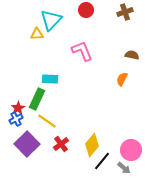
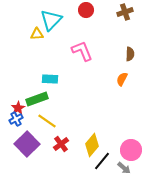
brown semicircle: moved 2 px left, 1 px up; rotated 80 degrees clockwise
green rectangle: rotated 45 degrees clockwise
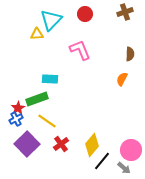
red circle: moved 1 px left, 4 px down
pink L-shape: moved 2 px left, 1 px up
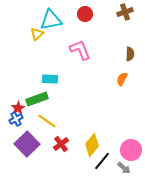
cyan triangle: rotated 35 degrees clockwise
yellow triangle: rotated 40 degrees counterclockwise
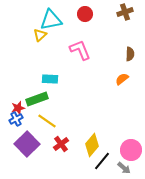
yellow triangle: moved 3 px right, 1 px down
orange semicircle: rotated 24 degrees clockwise
red star: rotated 16 degrees clockwise
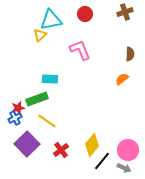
blue cross: moved 1 px left, 1 px up
red cross: moved 6 px down
pink circle: moved 3 px left
gray arrow: rotated 16 degrees counterclockwise
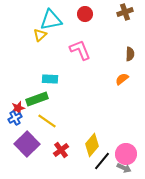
pink circle: moved 2 px left, 4 px down
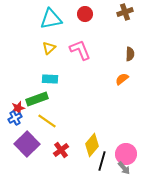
cyan triangle: moved 1 px up
yellow triangle: moved 9 px right, 13 px down
black line: rotated 24 degrees counterclockwise
gray arrow: rotated 24 degrees clockwise
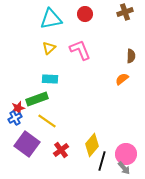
brown semicircle: moved 1 px right, 2 px down
purple square: rotated 10 degrees counterclockwise
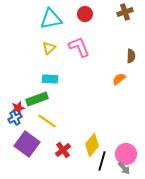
pink L-shape: moved 1 px left, 3 px up
orange semicircle: moved 3 px left
red cross: moved 2 px right
